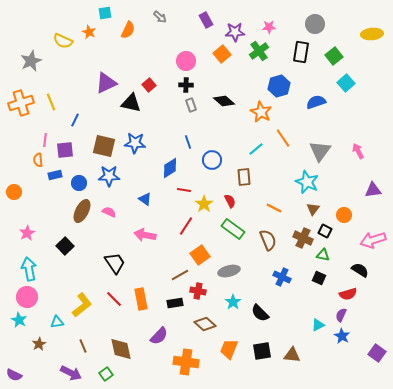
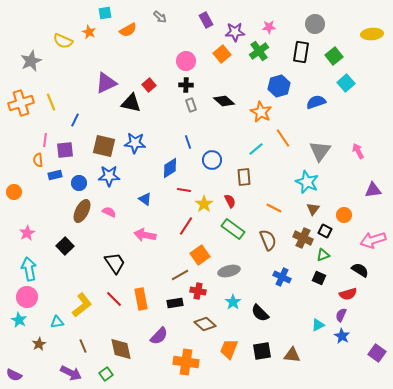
orange semicircle at (128, 30): rotated 36 degrees clockwise
green triangle at (323, 255): rotated 32 degrees counterclockwise
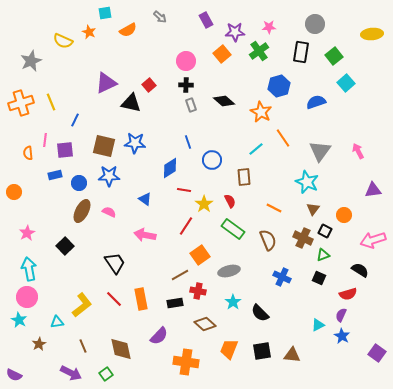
orange semicircle at (38, 160): moved 10 px left, 7 px up
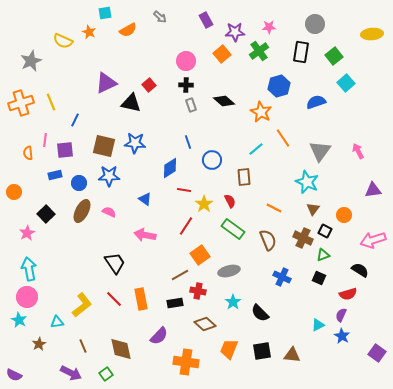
black square at (65, 246): moved 19 px left, 32 px up
